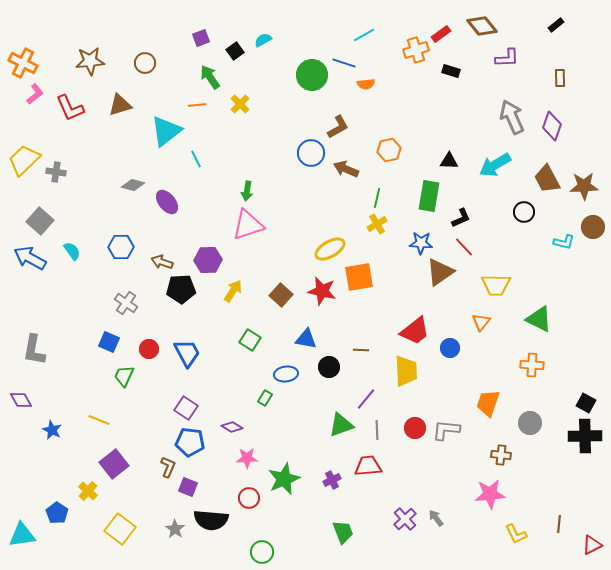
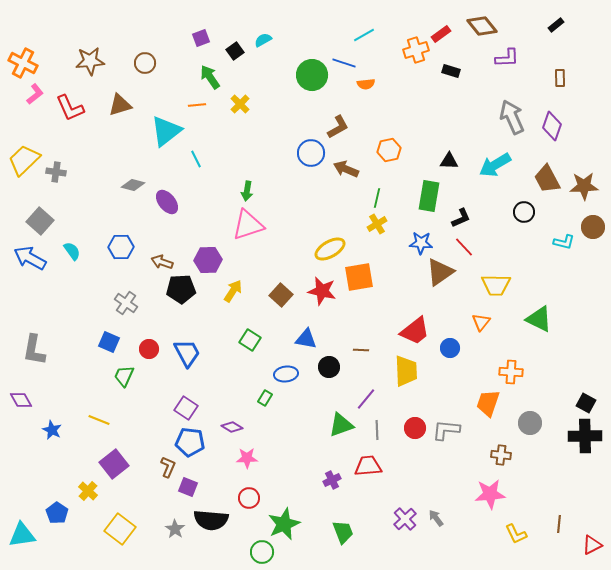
orange cross at (532, 365): moved 21 px left, 7 px down
green star at (284, 479): moved 45 px down
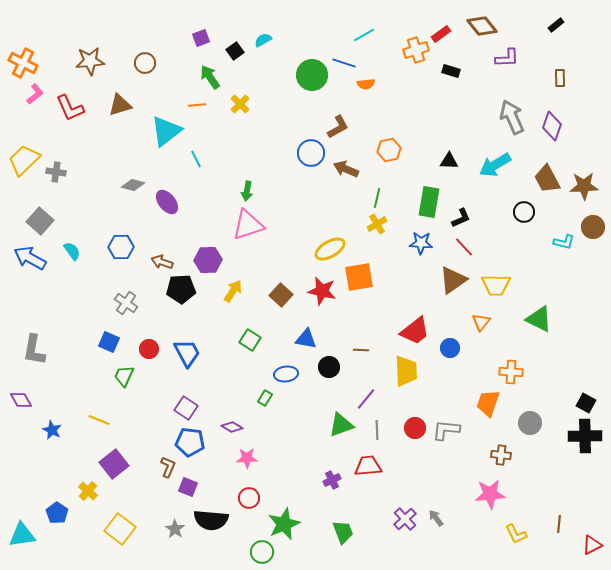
green rectangle at (429, 196): moved 6 px down
brown triangle at (440, 272): moved 13 px right, 8 px down
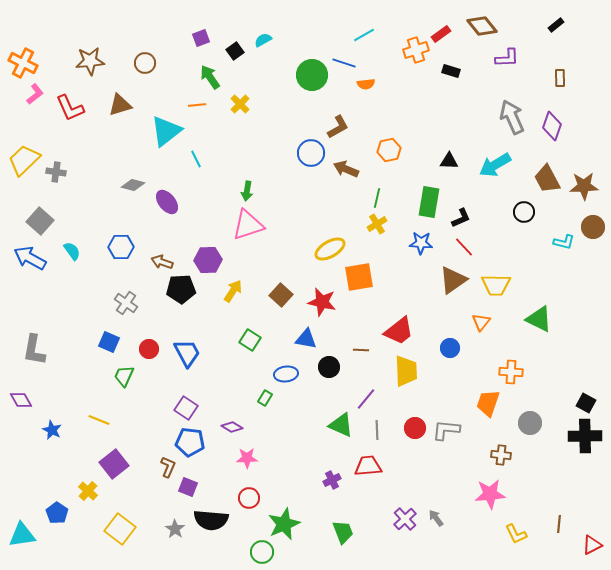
red star at (322, 291): moved 11 px down
red trapezoid at (415, 331): moved 16 px left
green triangle at (341, 425): rotated 44 degrees clockwise
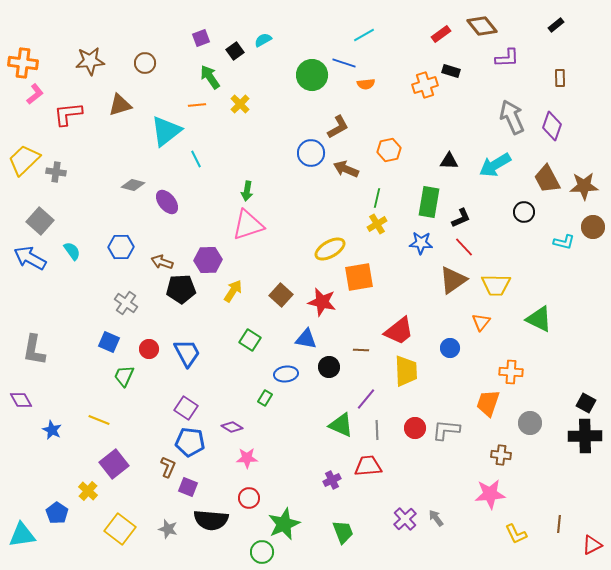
orange cross at (416, 50): moved 9 px right, 35 px down
orange cross at (23, 63): rotated 20 degrees counterclockwise
red L-shape at (70, 108): moved 2 px left, 6 px down; rotated 108 degrees clockwise
gray star at (175, 529): moved 7 px left; rotated 18 degrees counterclockwise
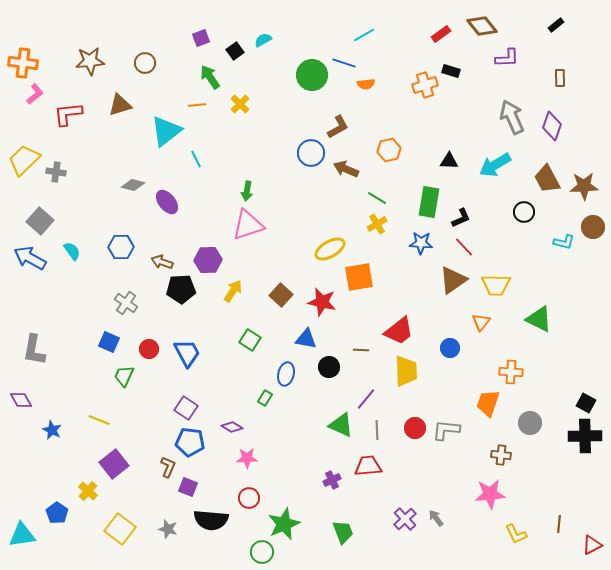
green line at (377, 198): rotated 72 degrees counterclockwise
blue ellipse at (286, 374): rotated 70 degrees counterclockwise
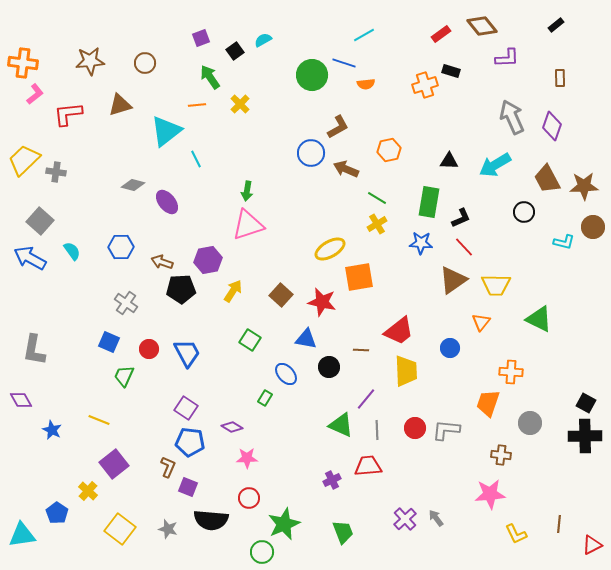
purple hexagon at (208, 260): rotated 8 degrees counterclockwise
blue ellipse at (286, 374): rotated 55 degrees counterclockwise
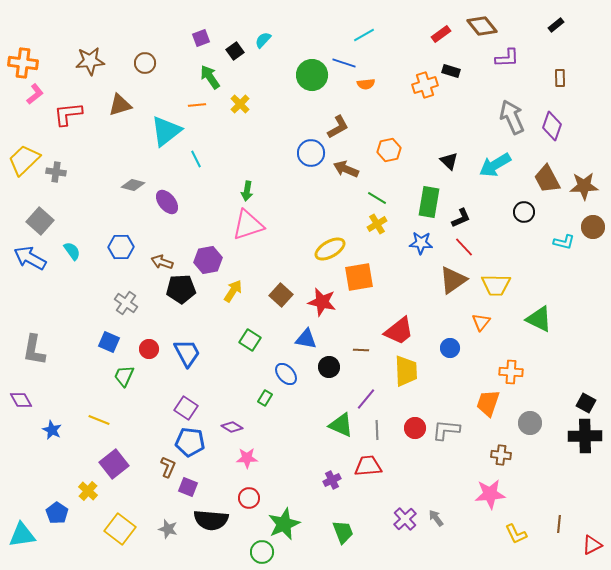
cyan semicircle at (263, 40): rotated 18 degrees counterclockwise
black triangle at (449, 161): rotated 42 degrees clockwise
